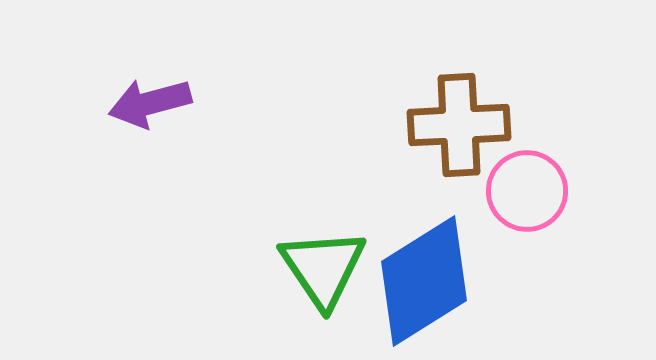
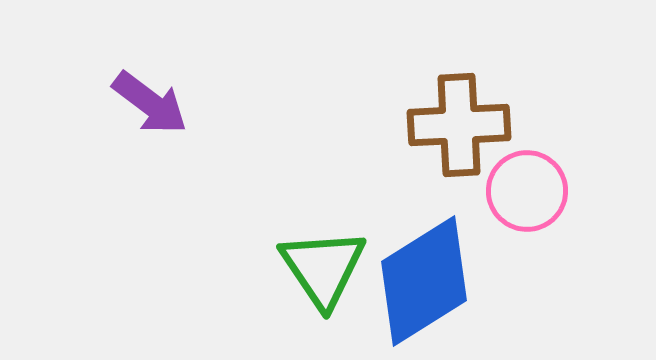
purple arrow: rotated 128 degrees counterclockwise
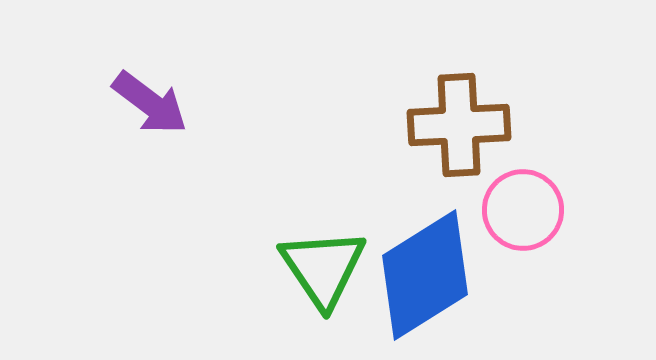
pink circle: moved 4 px left, 19 px down
blue diamond: moved 1 px right, 6 px up
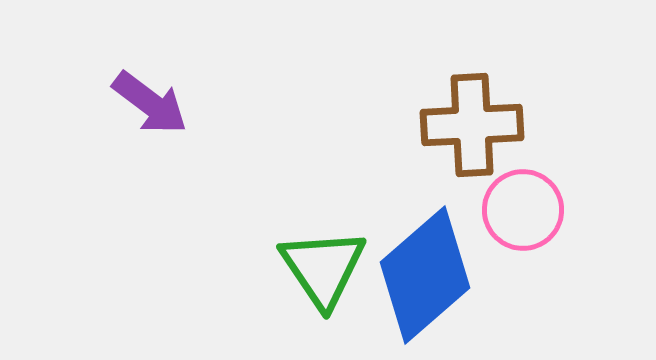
brown cross: moved 13 px right
blue diamond: rotated 9 degrees counterclockwise
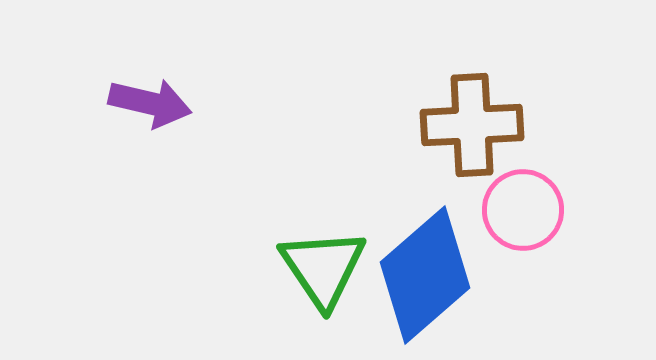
purple arrow: rotated 24 degrees counterclockwise
